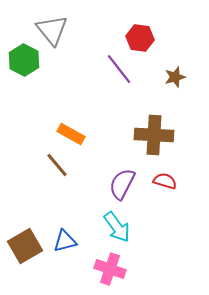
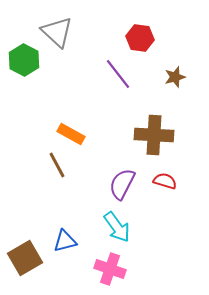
gray triangle: moved 5 px right, 2 px down; rotated 8 degrees counterclockwise
purple line: moved 1 px left, 5 px down
brown line: rotated 12 degrees clockwise
brown square: moved 12 px down
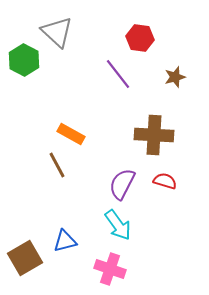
cyan arrow: moved 1 px right, 2 px up
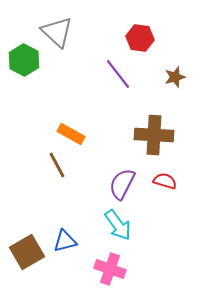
brown square: moved 2 px right, 6 px up
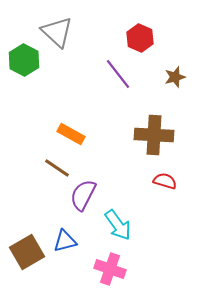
red hexagon: rotated 16 degrees clockwise
brown line: moved 3 px down; rotated 28 degrees counterclockwise
purple semicircle: moved 39 px left, 11 px down
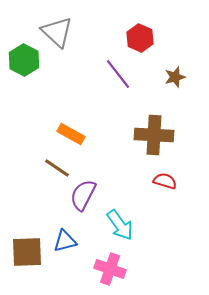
cyan arrow: moved 2 px right
brown square: rotated 28 degrees clockwise
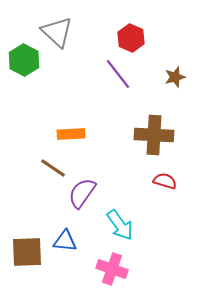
red hexagon: moved 9 px left
orange rectangle: rotated 32 degrees counterclockwise
brown line: moved 4 px left
purple semicircle: moved 1 px left, 2 px up; rotated 8 degrees clockwise
blue triangle: rotated 20 degrees clockwise
pink cross: moved 2 px right
